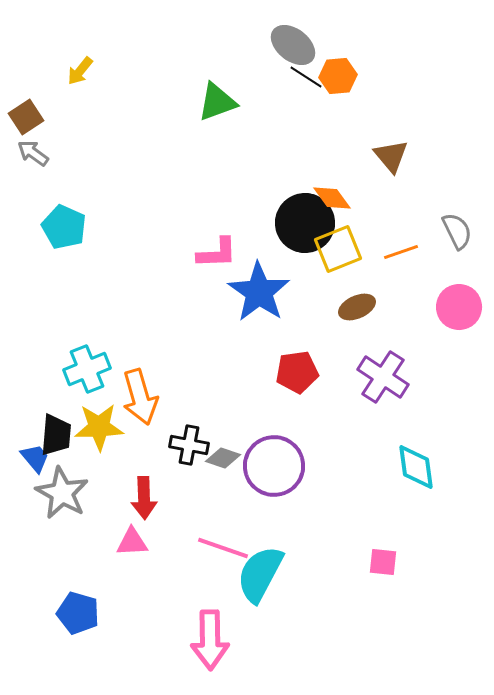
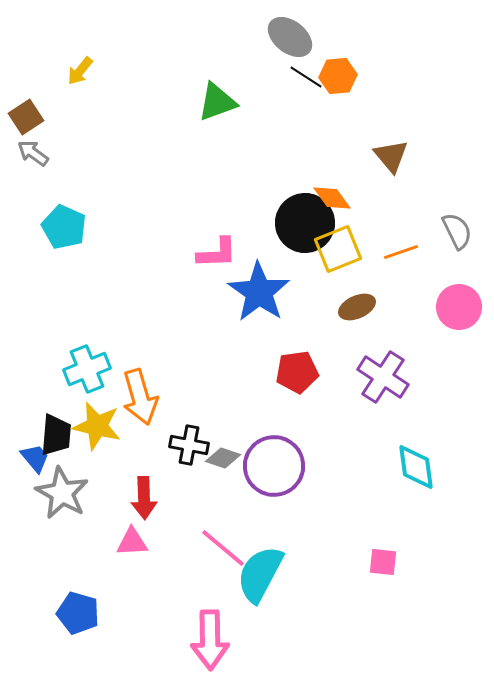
gray ellipse: moved 3 px left, 8 px up
yellow star: moved 2 px left, 1 px up; rotated 15 degrees clockwise
pink line: rotated 21 degrees clockwise
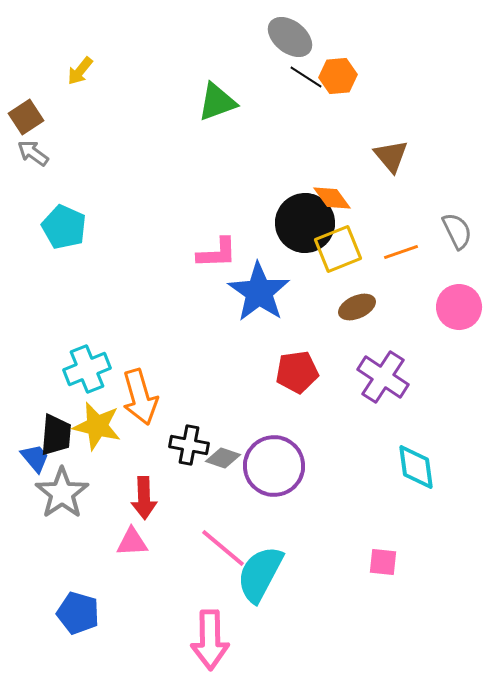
gray star: rotated 8 degrees clockwise
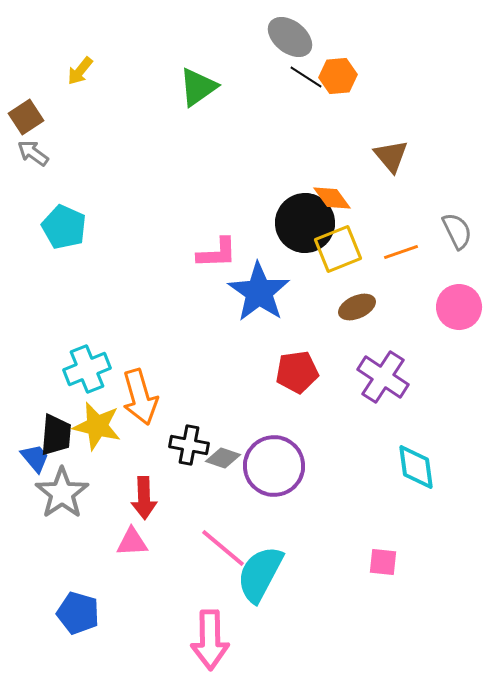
green triangle: moved 19 px left, 15 px up; rotated 15 degrees counterclockwise
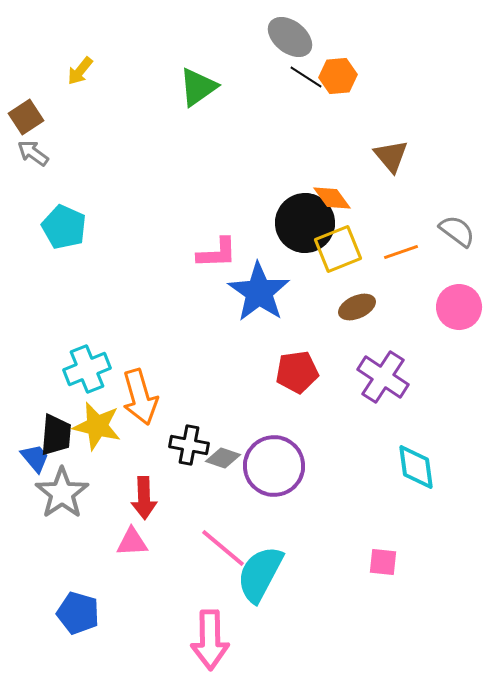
gray semicircle: rotated 27 degrees counterclockwise
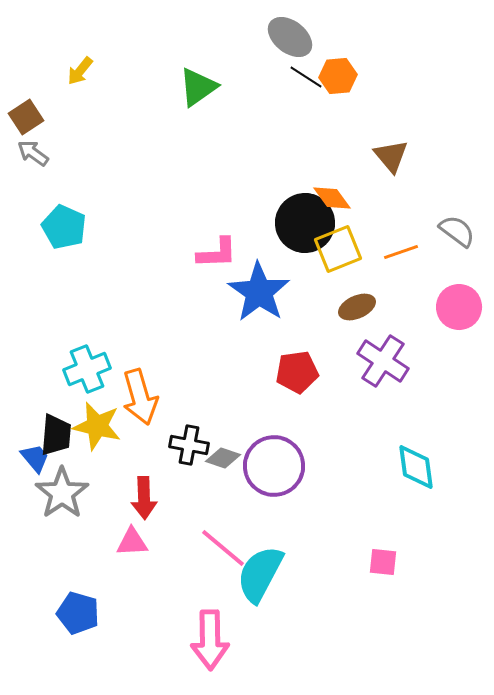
purple cross: moved 16 px up
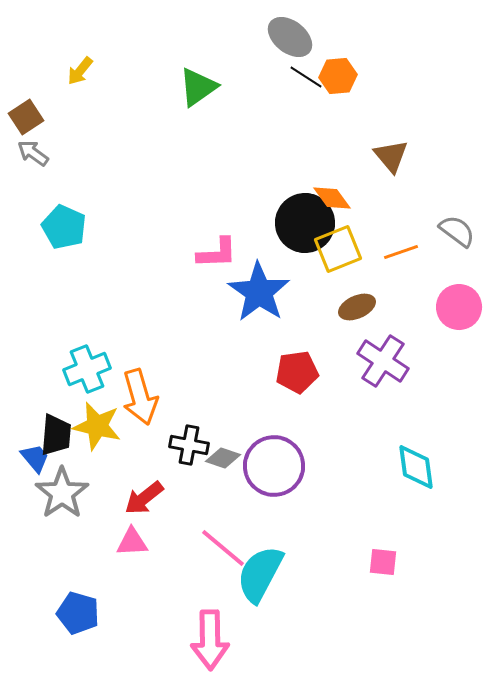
red arrow: rotated 54 degrees clockwise
